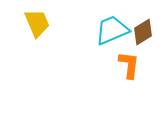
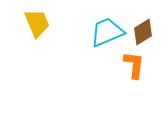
cyan trapezoid: moved 5 px left, 2 px down
orange L-shape: moved 5 px right
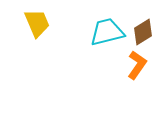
cyan trapezoid: rotated 9 degrees clockwise
orange L-shape: moved 3 px right; rotated 28 degrees clockwise
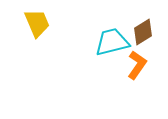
cyan trapezoid: moved 5 px right, 10 px down
